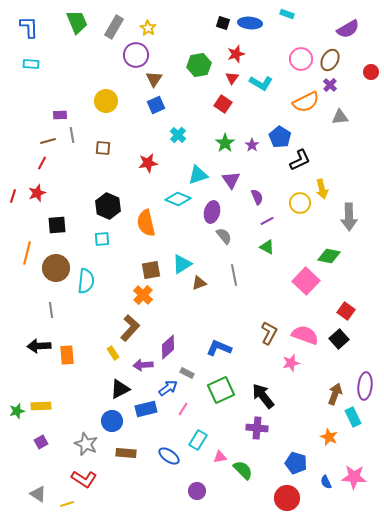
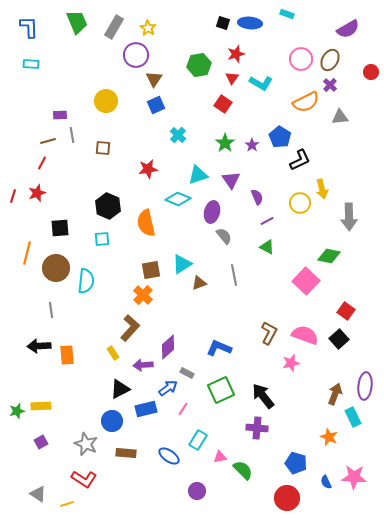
red star at (148, 163): moved 6 px down
black square at (57, 225): moved 3 px right, 3 px down
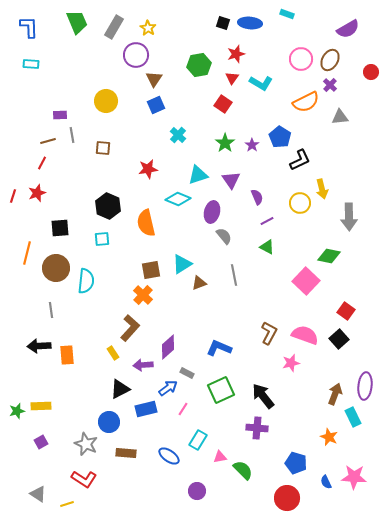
blue circle at (112, 421): moved 3 px left, 1 px down
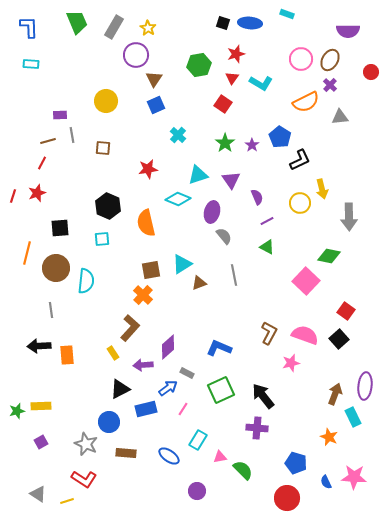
purple semicircle at (348, 29): moved 2 px down; rotated 30 degrees clockwise
yellow line at (67, 504): moved 3 px up
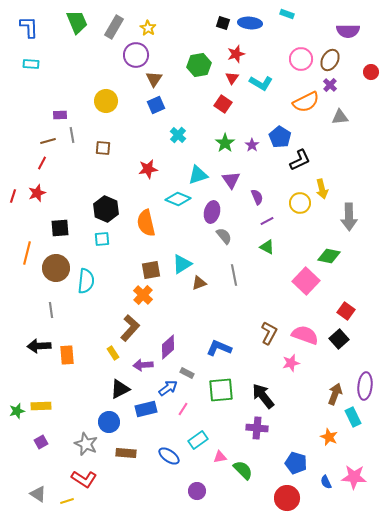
black hexagon at (108, 206): moved 2 px left, 3 px down
green square at (221, 390): rotated 20 degrees clockwise
cyan rectangle at (198, 440): rotated 24 degrees clockwise
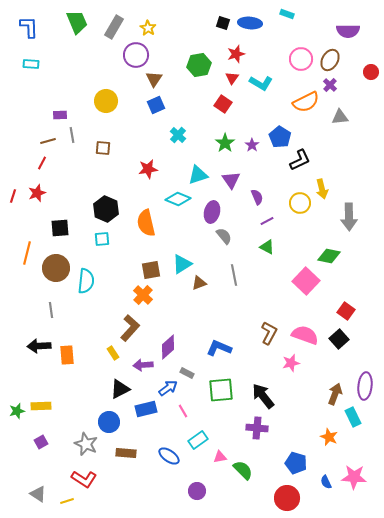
pink line at (183, 409): moved 2 px down; rotated 64 degrees counterclockwise
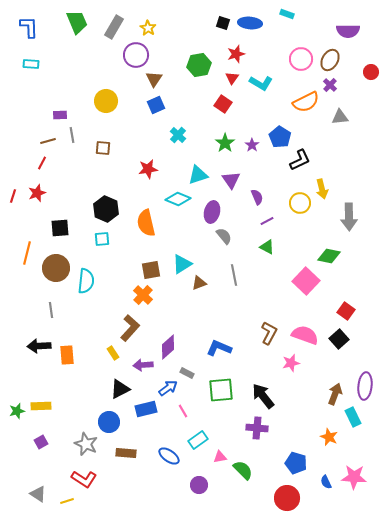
purple circle at (197, 491): moved 2 px right, 6 px up
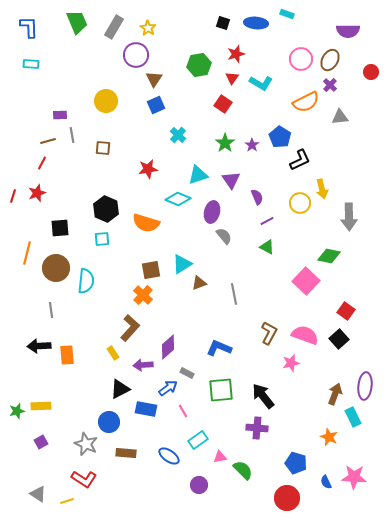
blue ellipse at (250, 23): moved 6 px right
orange semicircle at (146, 223): rotated 60 degrees counterclockwise
gray line at (234, 275): moved 19 px down
blue rectangle at (146, 409): rotated 25 degrees clockwise
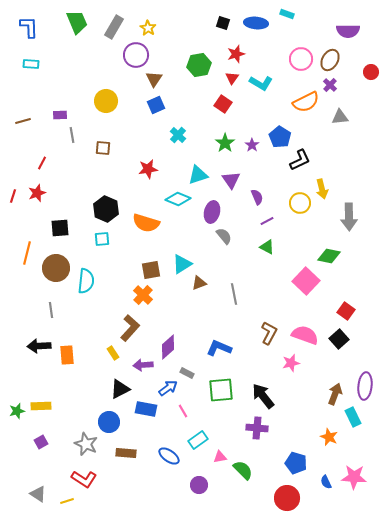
brown line at (48, 141): moved 25 px left, 20 px up
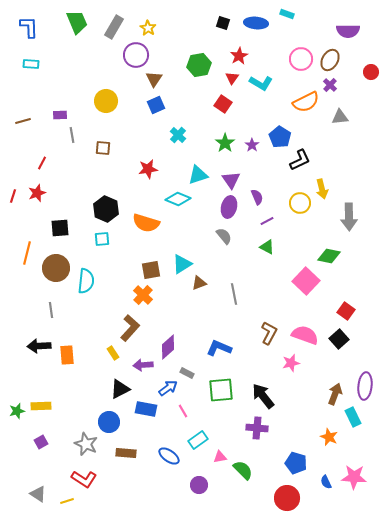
red star at (236, 54): moved 3 px right, 2 px down; rotated 12 degrees counterclockwise
purple ellipse at (212, 212): moved 17 px right, 5 px up
